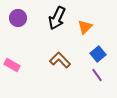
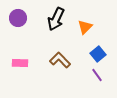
black arrow: moved 1 px left, 1 px down
pink rectangle: moved 8 px right, 2 px up; rotated 28 degrees counterclockwise
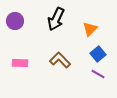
purple circle: moved 3 px left, 3 px down
orange triangle: moved 5 px right, 2 px down
purple line: moved 1 px right, 1 px up; rotated 24 degrees counterclockwise
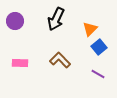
blue square: moved 1 px right, 7 px up
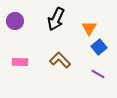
orange triangle: moved 1 px left, 1 px up; rotated 14 degrees counterclockwise
pink rectangle: moved 1 px up
